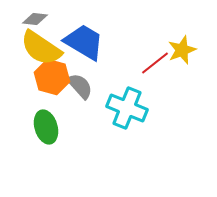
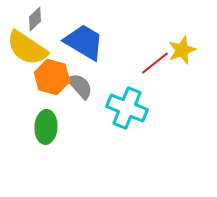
gray diamond: rotated 50 degrees counterclockwise
yellow semicircle: moved 14 px left
green ellipse: rotated 20 degrees clockwise
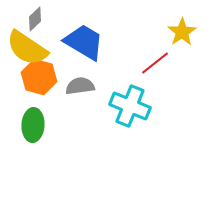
yellow star: moved 18 px up; rotated 12 degrees counterclockwise
orange hexagon: moved 13 px left
gray semicircle: rotated 56 degrees counterclockwise
cyan cross: moved 3 px right, 2 px up
green ellipse: moved 13 px left, 2 px up
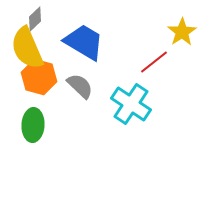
yellow semicircle: rotated 33 degrees clockwise
red line: moved 1 px left, 1 px up
gray semicircle: rotated 52 degrees clockwise
cyan cross: moved 1 px right, 2 px up; rotated 12 degrees clockwise
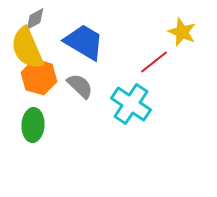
gray diamond: rotated 15 degrees clockwise
yellow star: rotated 16 degrees counterclockwise
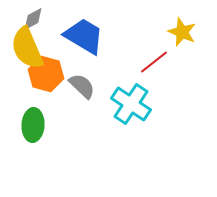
gray diamond: moved 2 px left
blue trapezoid: moved 6 px up
orange hexagon: moved 7 px right, 3 px up
gray semicircle: moved 2 px right
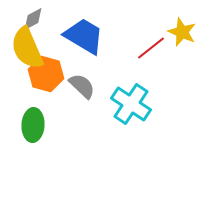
red line: moved 3 px left, 14 px up
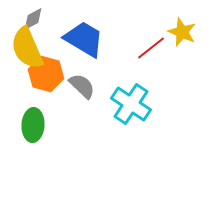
blue trapezoid: moved 3 px down
